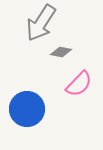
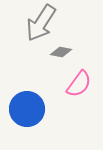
pink semicircle: rotated 8 degrees counterclockwise
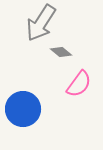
gray diamond: rotated 30 degrees clockwise
blue circle: moved 4 px left
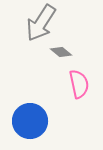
pink semicircle: rotated 48 degrees counterclockwise
blue circle: moved 7 px right, 12 px down
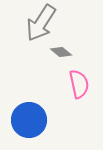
blue circle: moved 1 px left, 1 px up
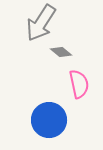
blue circle: moved 20 px right
